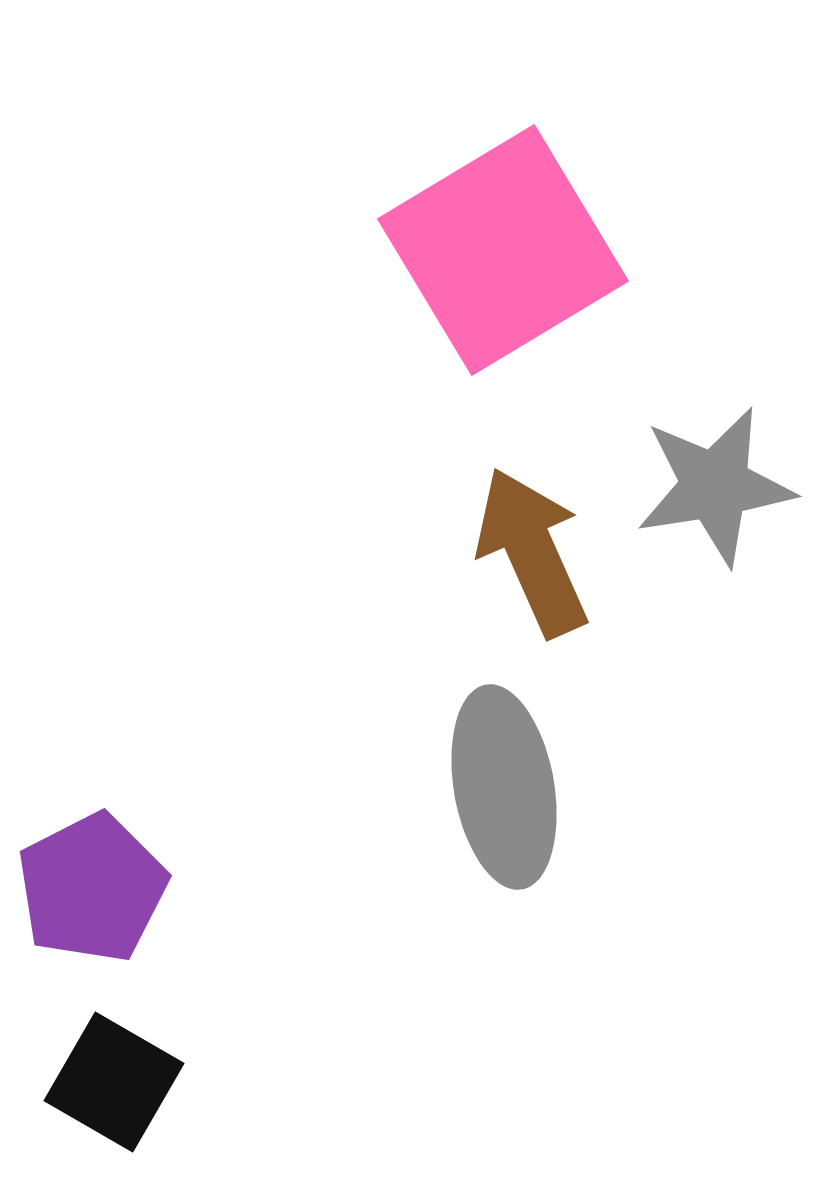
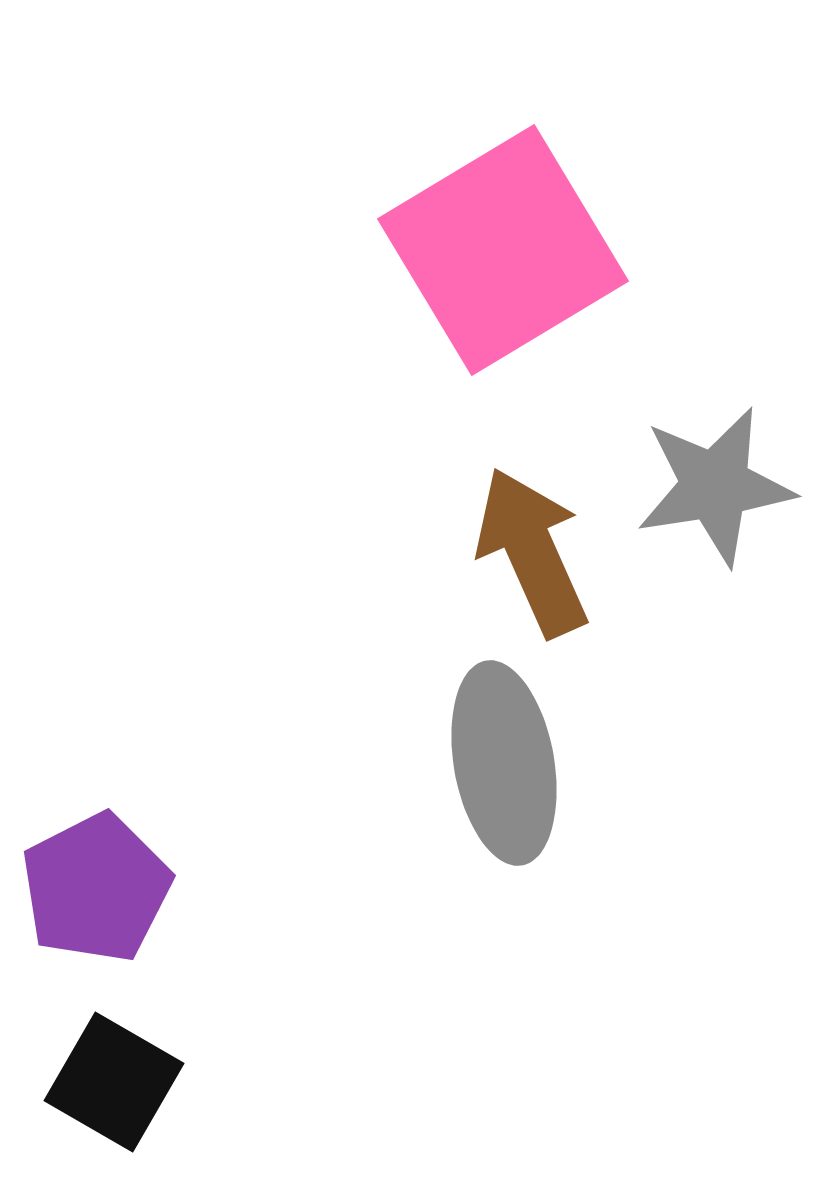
gray ellipse: moved 24 px up
purple pentagon: moved 4 px right
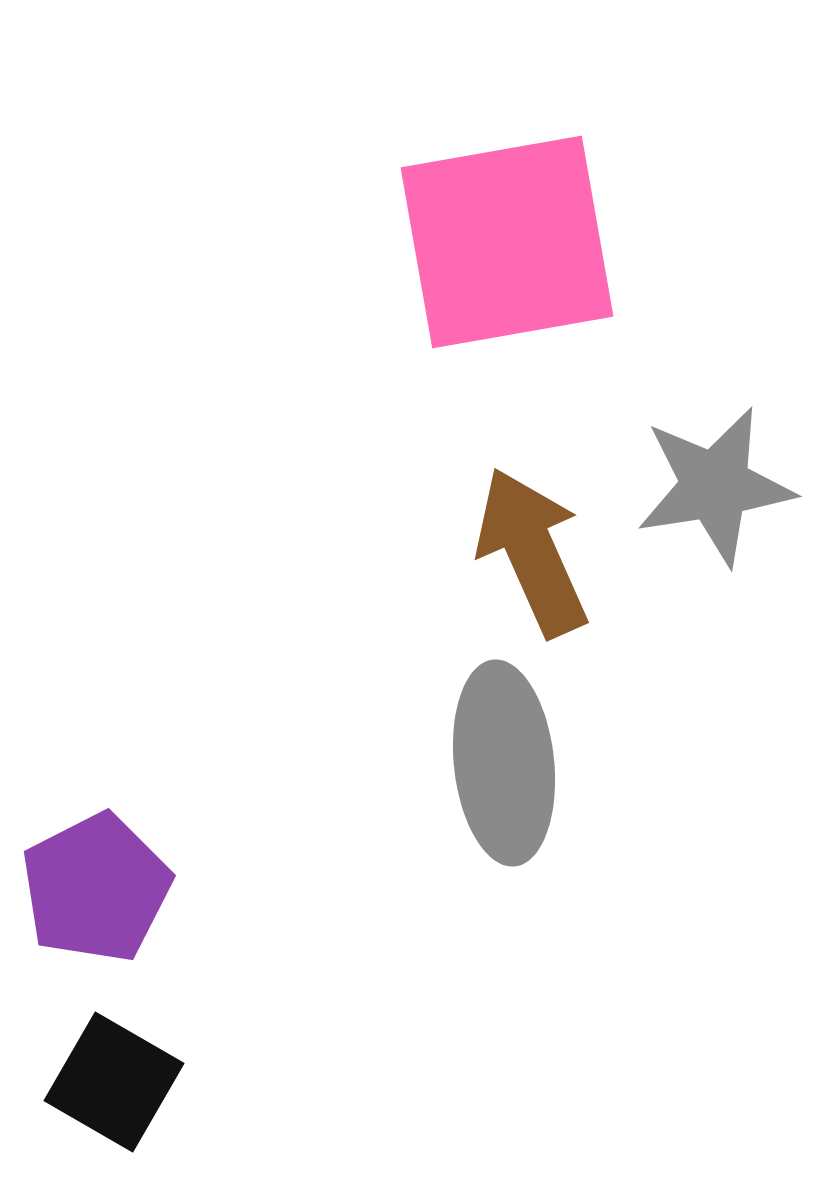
pink square: moved 4 px right, 8 px up; rotated 21 degrees clockwise
gray ellipse: rotated 4 degrees clockwise
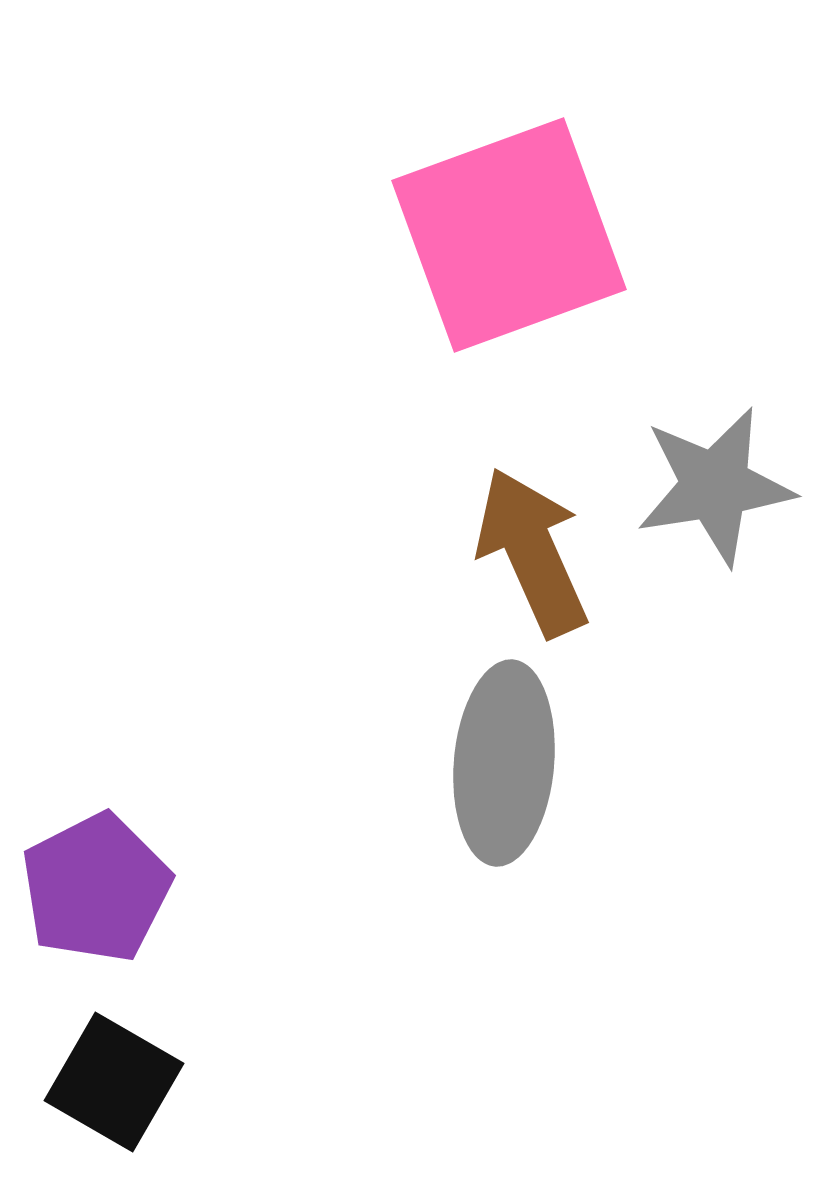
pink square: moved 2 px right, 7 px up; rotated 10 degrees counterclockwise
gray ellipse: rotated 11 degrees clockwise
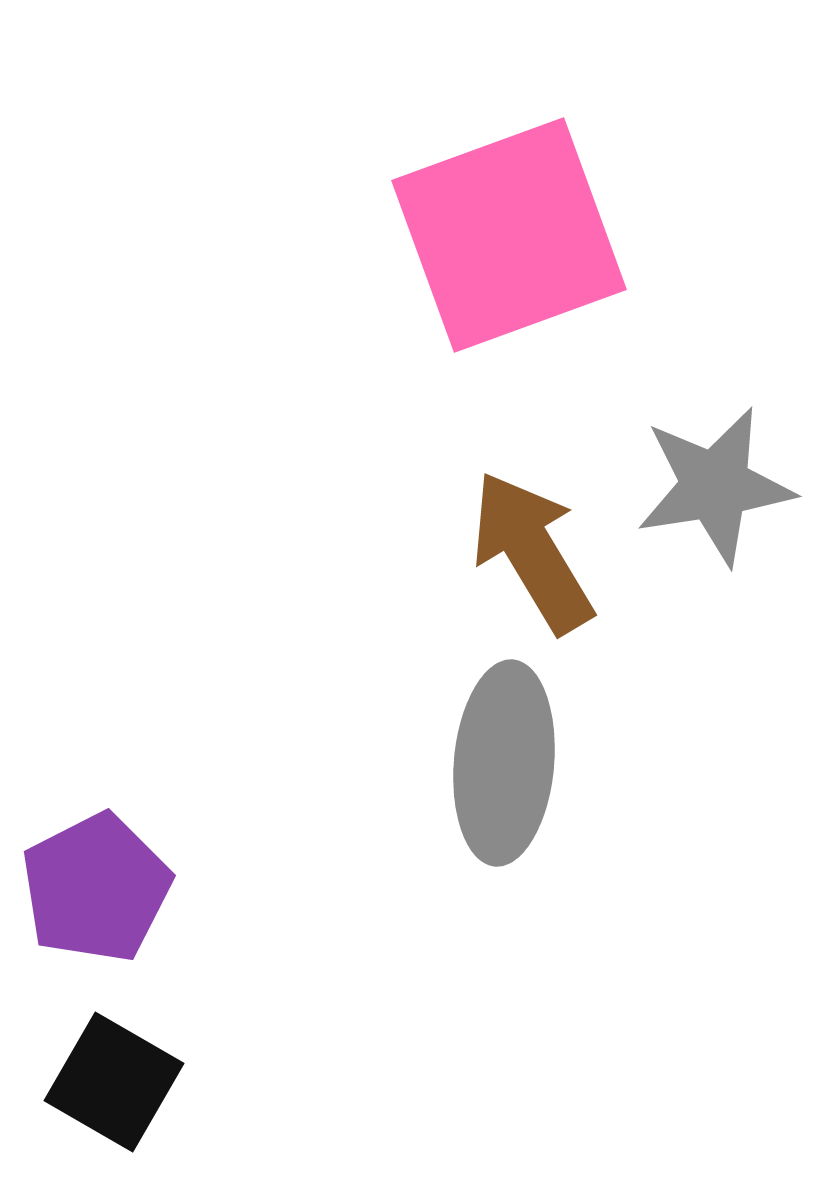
brown arrow: rotated 7 degrees counterclockwise
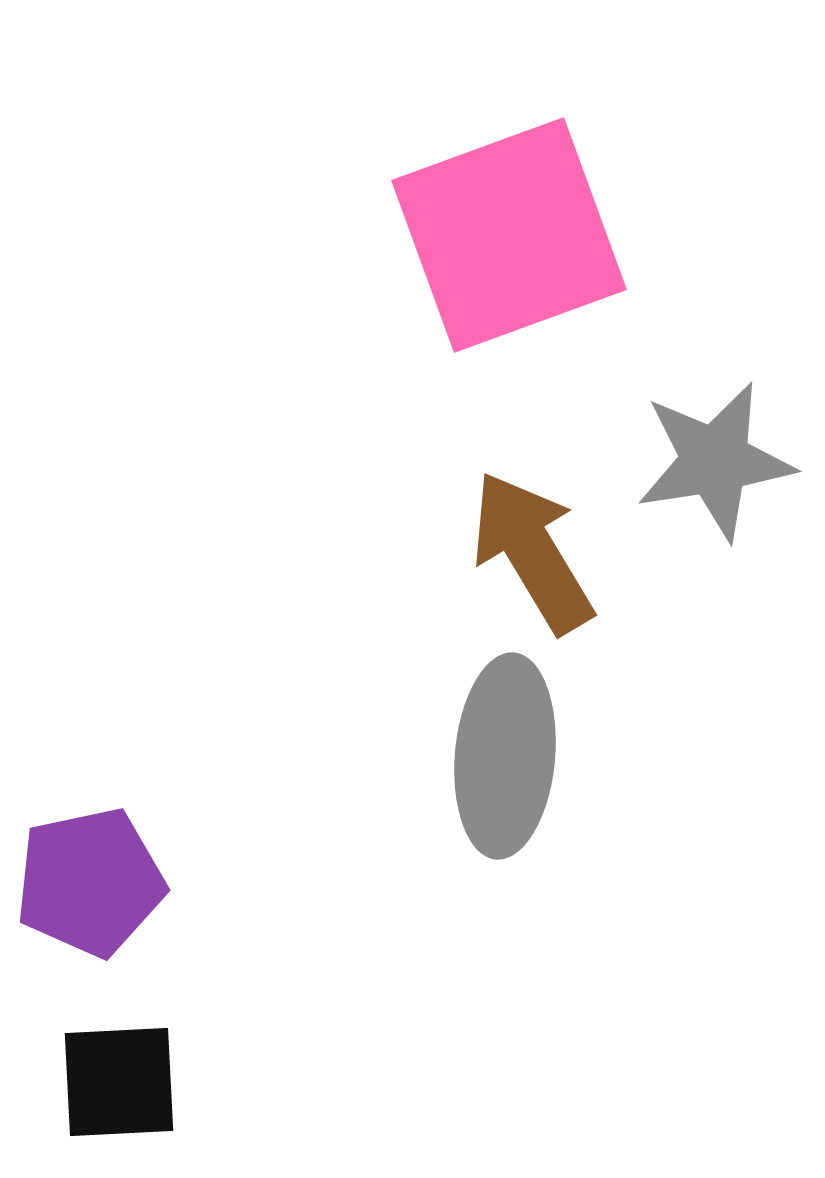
gray star: moved 25 px up
gray ellipse: moved 1 px right, 7 px up
purple pentagon: moved 6 px left, 6 px up; rotated 15 degrees clockwise
black square: moved 5 px right; rotated 33 degrees counterclockwise
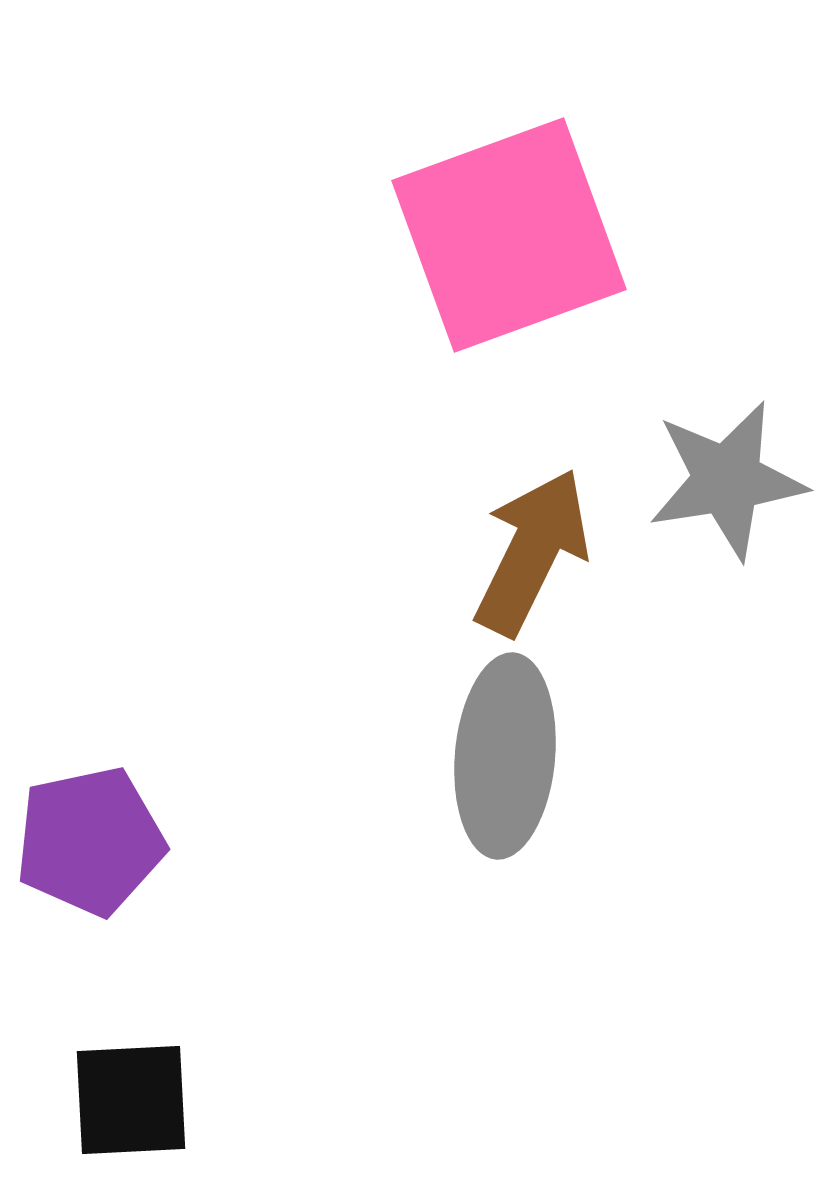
gray star: moved 12 px right, 19 px down
brown arrow: rotated 57 degrees clockwise
purple pentagon: moved 41 px up
black square: moved 12 px right, 18 px down
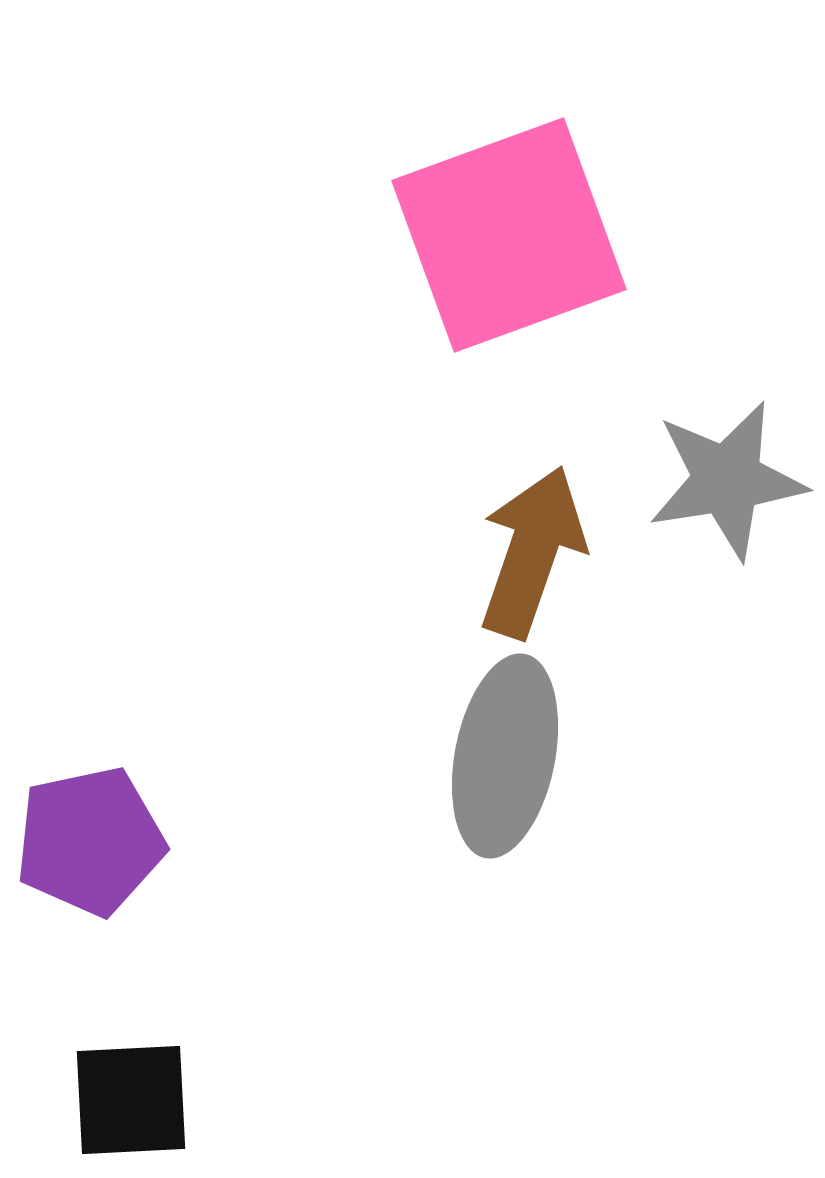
brown arrow: rotated 7 degrees counterclockwise
gray ellipse: rotated 6 degrees clockwise
